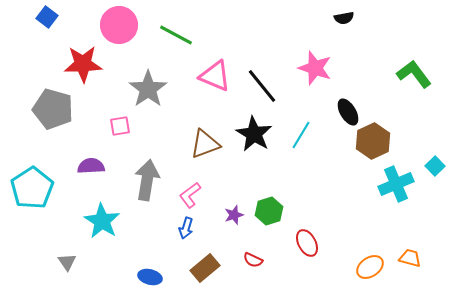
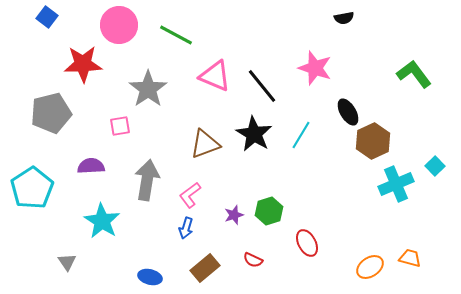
gray pentagon: moved 2 px left, 4 px down; rotated 30 degrees counterclockwise
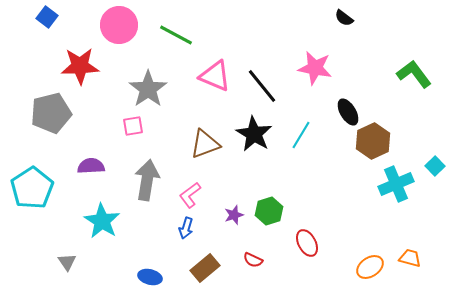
black semicircle: rotated 48 degrees clockwise
red star: moved 3 px left, 2 px down
pink star: rotated 8 degrees counterclockwise
pink square: moved 13 px right
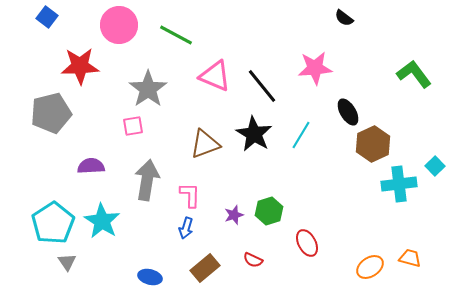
pink star: rotated 16 degrees counterclockwise
brown hexagon: moved 3 px down
cyan cross: moved 3 px right; rotated 16 degrees clockwise
cyan pentagon: moved 21 px right, 35 px down
pink L-shape: rotated 128 degrees clockwise
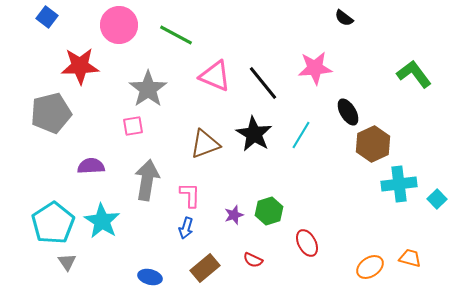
black line: moved 1 px right, 3 px up
cyan square: moved 2 px right, 33 px down
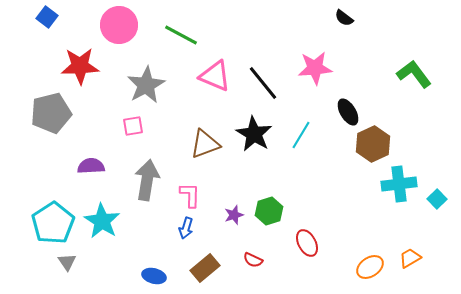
green line: moved 5 px right
gray star: moved 2 px left, 4 px up; rotated 6 degrees clockwise
orange trapezoid: rotated 45 degrees counterclockwise
blue ellipse: moved 4 px right, 1 px up
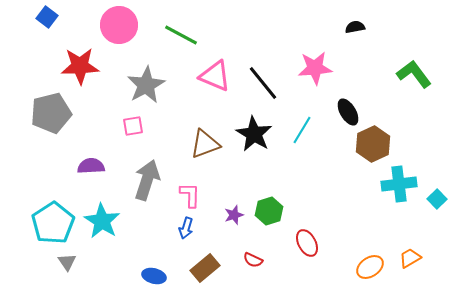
black semicircle: moved 11 px right, 9 px down; rotated 132 degrees clockwise
cyan line: moved 1 px right, 5 px up
gray arrow: rotated 9 degrees clockwise
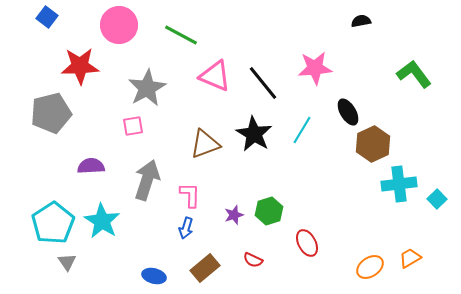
black semicircle: moved 6 px right, 6 px up
gray star: moved 1 px right, 3 px down
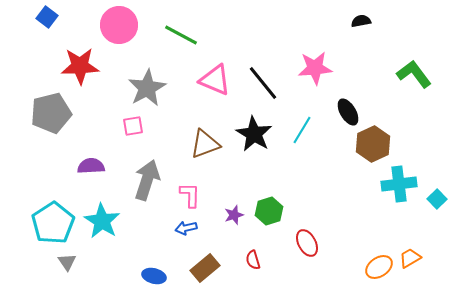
pink triangle: moved 4 px down
blue arrow: rotated 60 degrees clockwise
red semicircle: rotated 48 degrees clockwise
orange ellipse: moved 9 px right
